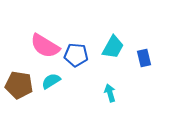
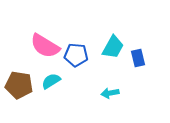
blue rectangle: moved 6 px left
cyan arrow: rotated 84 degrees counterclockwise
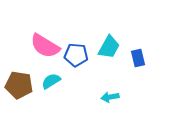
cyan trapezoid: moved 4 px left
cyan arrow: moved 4 px down
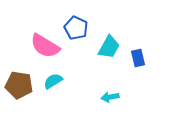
blue pentagon: moved 27 px up; rotated 20 degrees clockwise
cyan semicircle: moved 2 px right
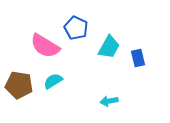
cyan arrow: moved 1 px left, 4 px down
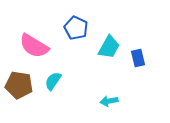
pink semicircle: moved 11 px left
cyan semicircle: rotated 24 degrees counterclockwise
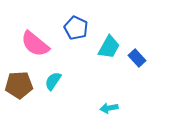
pink semicircle: moved 1 px right, 2 px up; rotated 8 degrees clockwise
blue rectangle: moved 1 px left; rotated 30 degrees counterclockwise
brown pentagon: rotated 12 degrees counterclockwise
cyan arrow: moved 7 px down
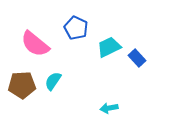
cyan trapezoid: rotated 145 degrees counterclockwise
brown pentagon: moved 3 px right
